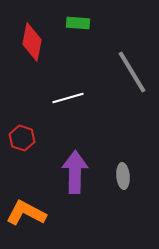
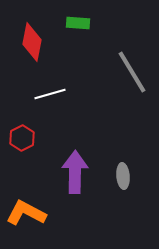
white line: moved 18 px left, 4 px up
red hexagon: rotated 15 degrees clockwise
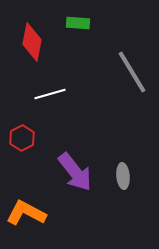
purple arrow: rotated 141 degrees clockwise
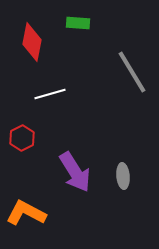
purple arrow: rotated 6 degrees clockwise
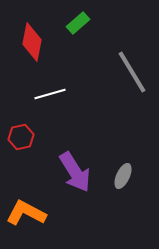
green rectangle: rotated 45 degrees counterclockwise
red hexagon: moved 1 px left, 1 px up; rotated 15 degrees clockwise
gray ellipse: rotated 30 degrees clockwise
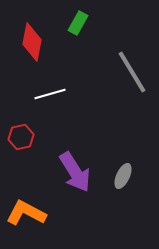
green rectangle: rotated 20 degrees counterclockwise
